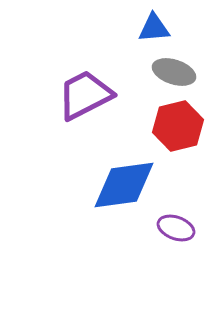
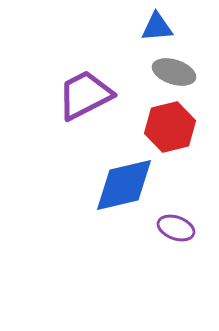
blue triangle: moved 3 px right, 1 px up
red hexagon: moved 8 px left, 1 px down
blue diamond: rotated 6 degrees counterclockwise
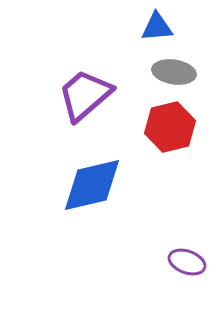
gray ellipse: rotated 9 degrees counterclockwise
purple trapezoid: rotated 14 degrees counterclockwise
blue diamond: moved 32 px left
purple ellipse: moved 11 px right, 34 px down
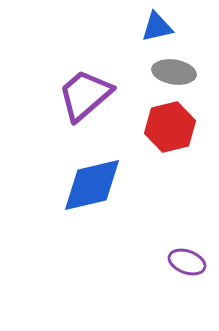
blue triangle: rotated 8 degrees counterclockwise
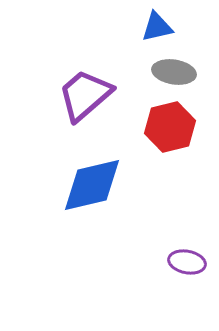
purple ellipse: rotated 9 degrees counterclockwise
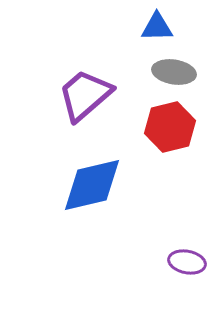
blue triangle: rotated 12 degrees clockwise
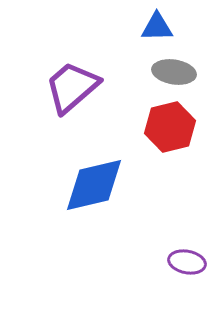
purple trapezoid: moved 13 px left, 8 px up
blue diamond: moved 2 px right
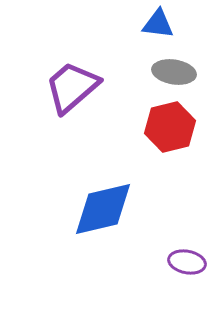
blue triangle: moved 1 px right, 3 px up; rotated 8 degrees clockwise
blue diamond: moved 9 px right, 24 px down
